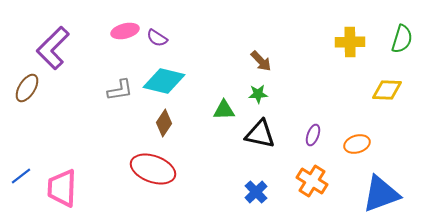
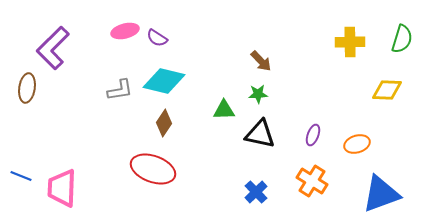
brown ellipse: rotated 24 degrees counterclockwise
blue line: rotated 60 degrees clockwise
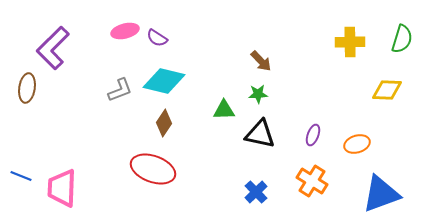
gray L-shape: rotated 12 degrees counterclockwise
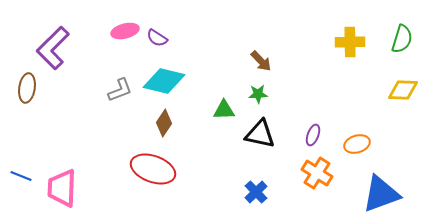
yellow diamond: moved 16 px right
orange cross: moved 5 px right, 8 px up
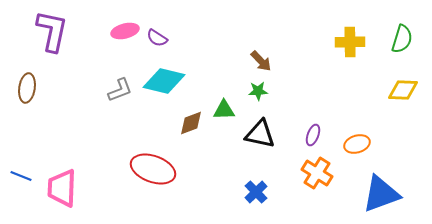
purple L-shape: moved 1 px left, 17 px up; rotated 147 degrees clockwise
green star: moved 3 px up
brown diamond: moved 27 px right; rotated 36 degrees clockwise
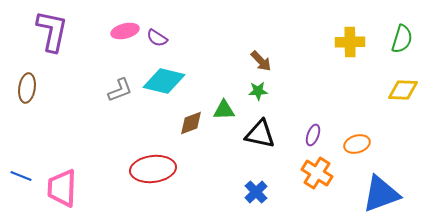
red ellipse: rotated 27 degrees counterclockwise
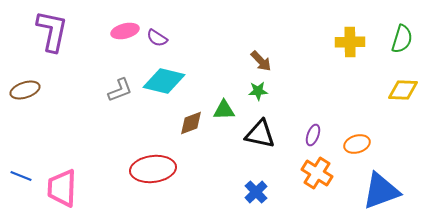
brown ellipse: moved 2 px left, 2 px down; rotated 64 degrees clockwise
blue triangle: moved 3 px up
